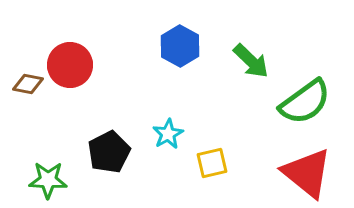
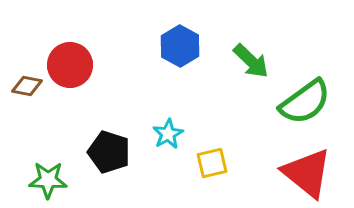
brown diamond: moved 1 px left, 2 px down
black pentagon: rotated 27 degrees counterclockwise
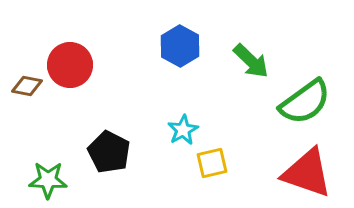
cyan star: moved 15 px right, 4 px up
black pentagon: rotated 9 degrees clockwise
red triangle: rotated 20 degrees counterclockwise
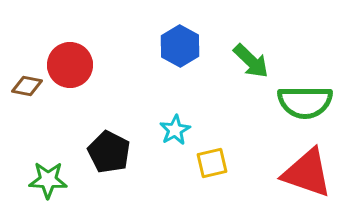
green semicircle: rotated 36 degrees clockwise
cyan star: moved 8 px left
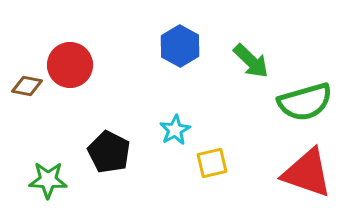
green semicircle: rotated 16 degrees counterclockwise
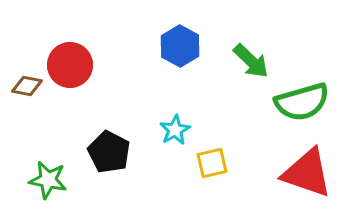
green semicircle: moved 3 px left
green star: rotated 9 degrees clockwise
